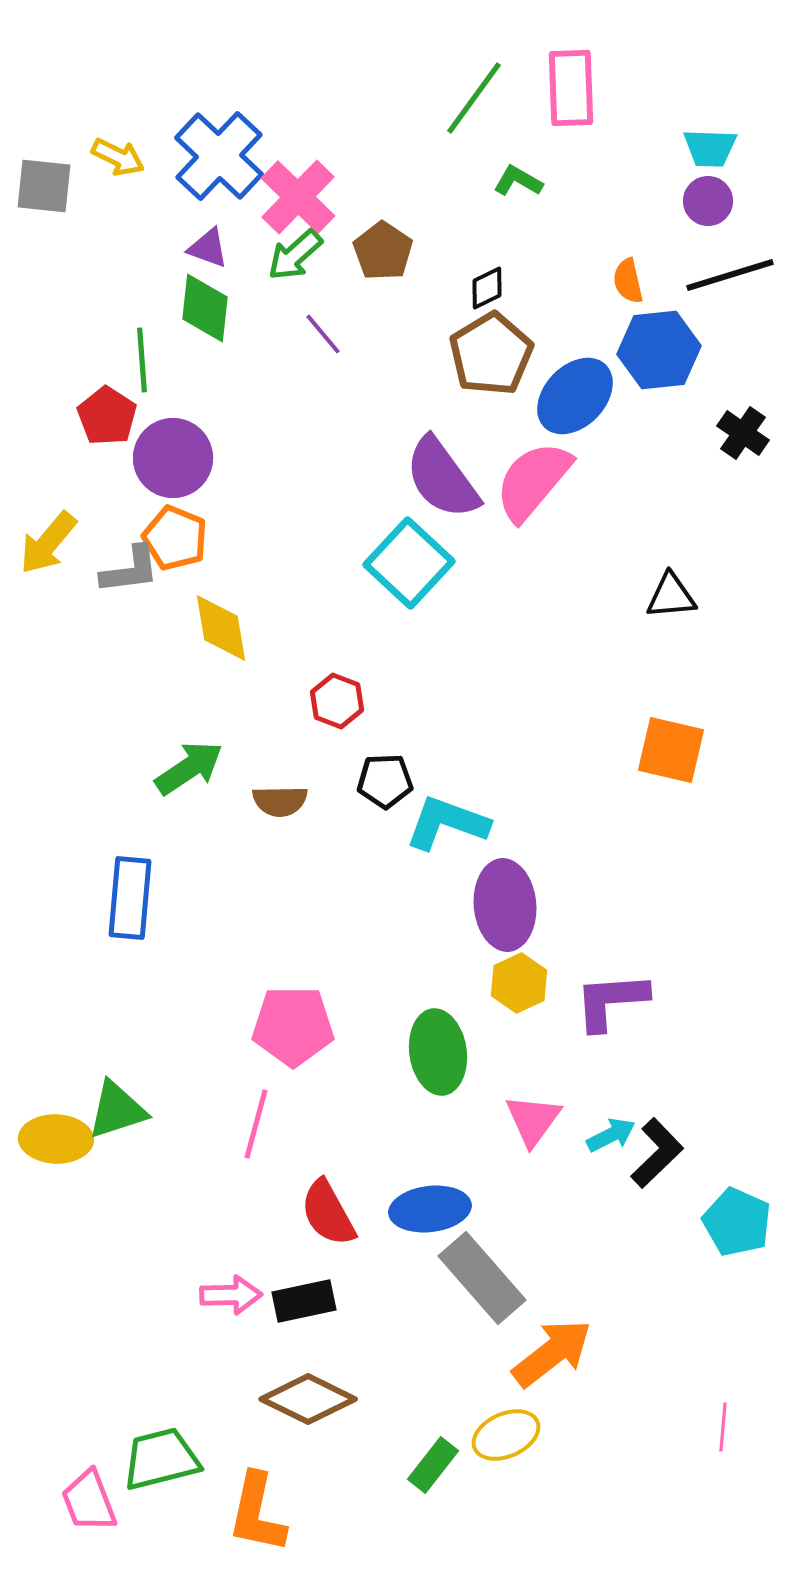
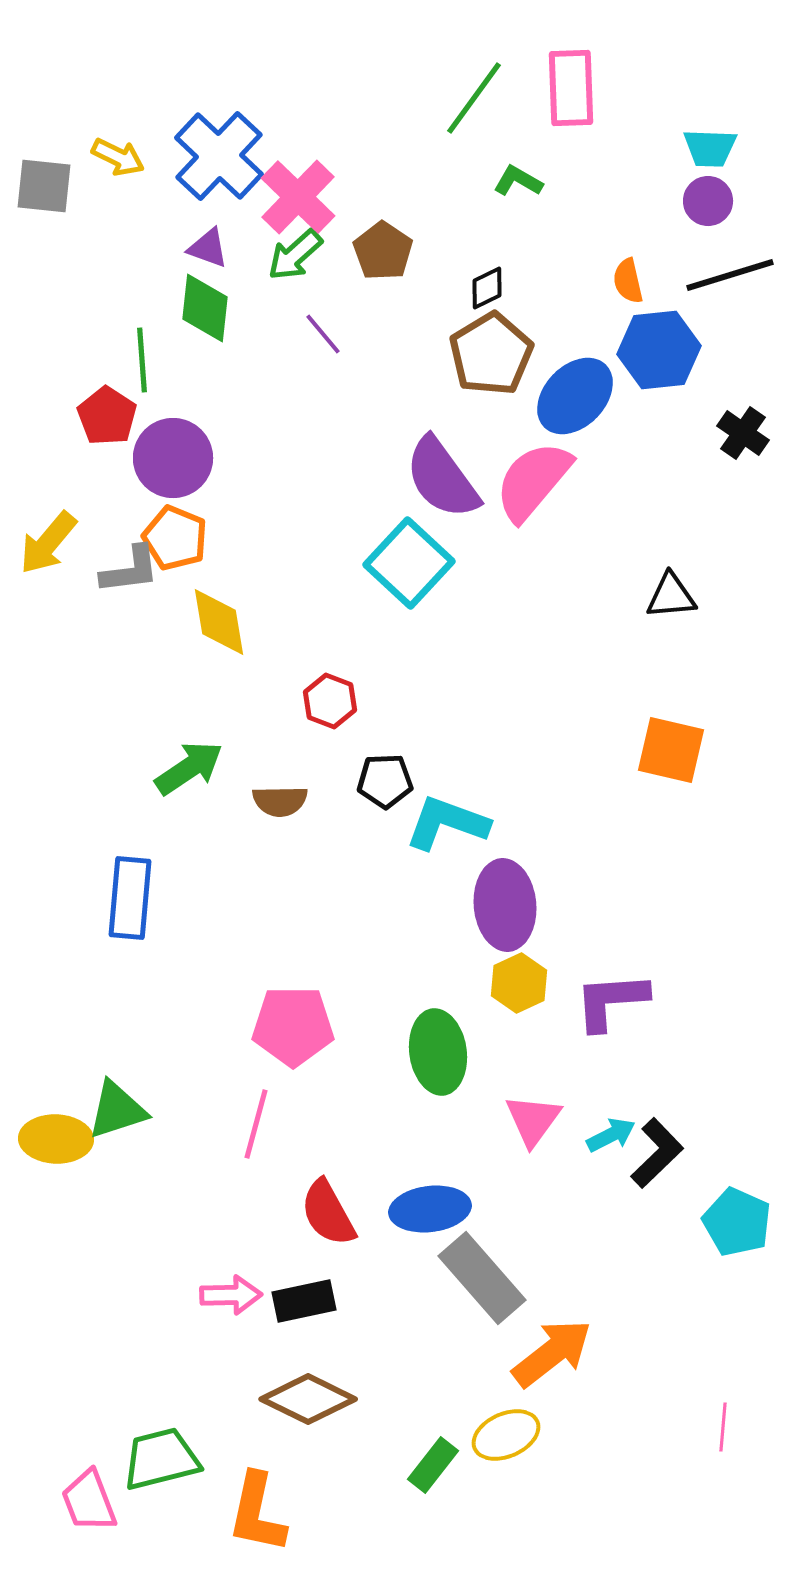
yellow diamond at (221, 628): moved 2 px left, 6 px up
red hexagon at (337, 701): moved 7 px left
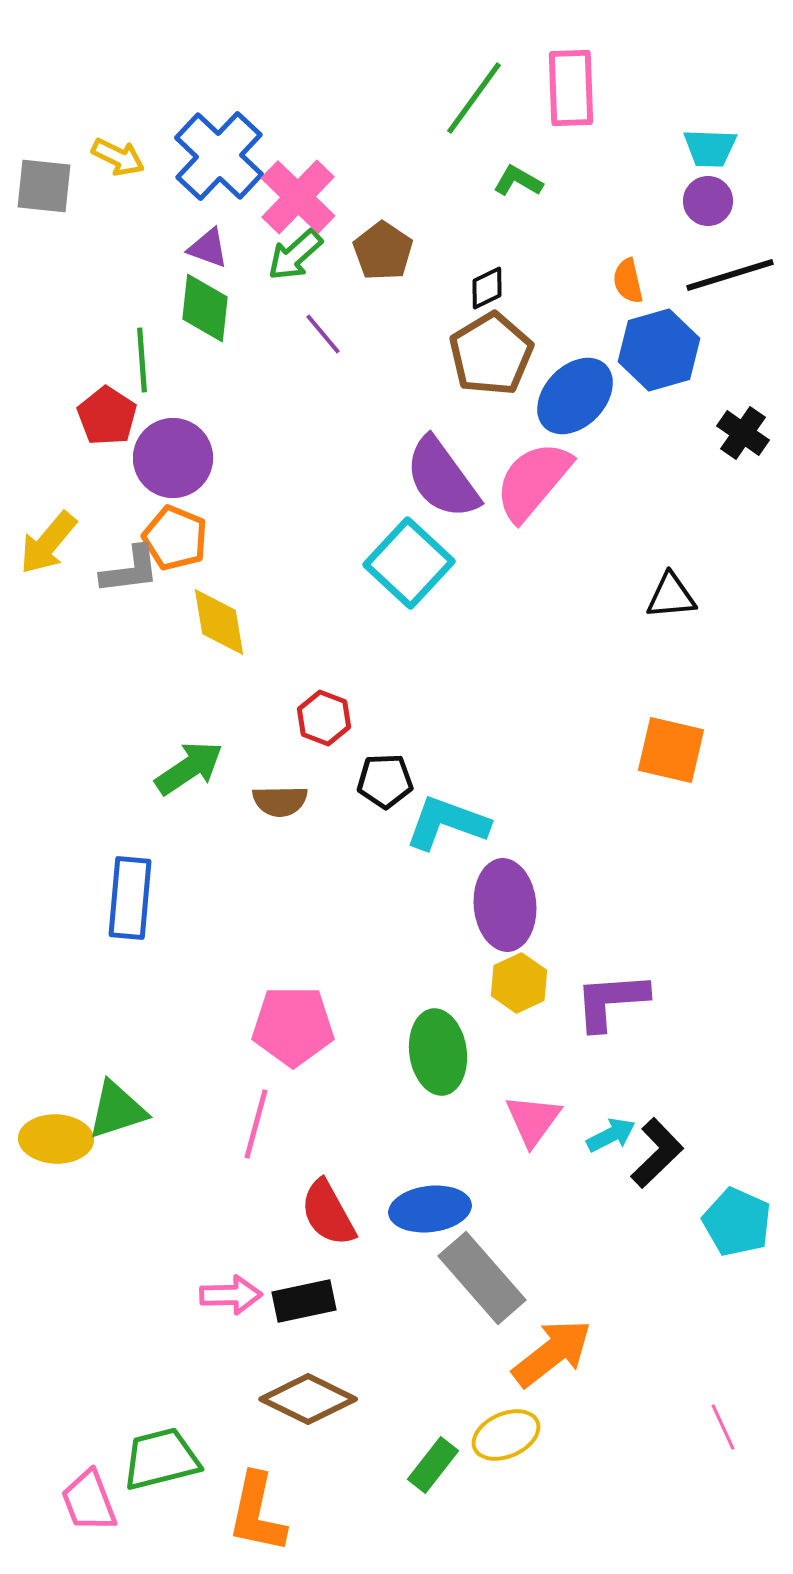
blue hexagon at (659, 350): rotated 10 degrees counterclockwise
red hexagon at (330, 701): moved 6 px left, 17 px down
pink line at (723, 1427): rotated 30 degrees counterclockwise
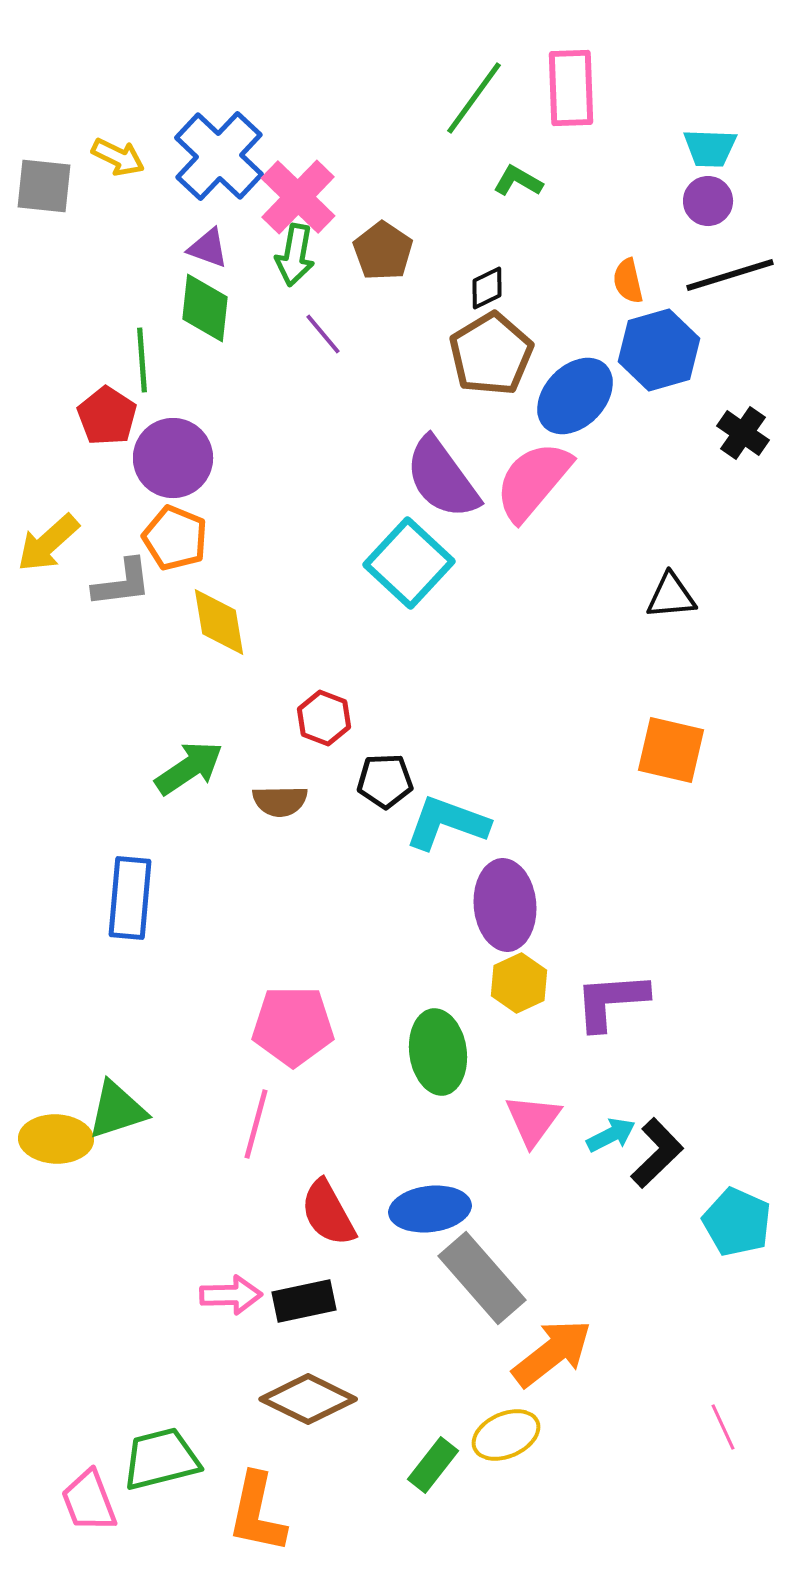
green arrow at (295, 255): rotated 38 degrees counterclockwise
yellow arrow at (48, 543): rotated 8 degrees clockwise
gray L-shape at (130, 570): moved 8 px left, 13 px down
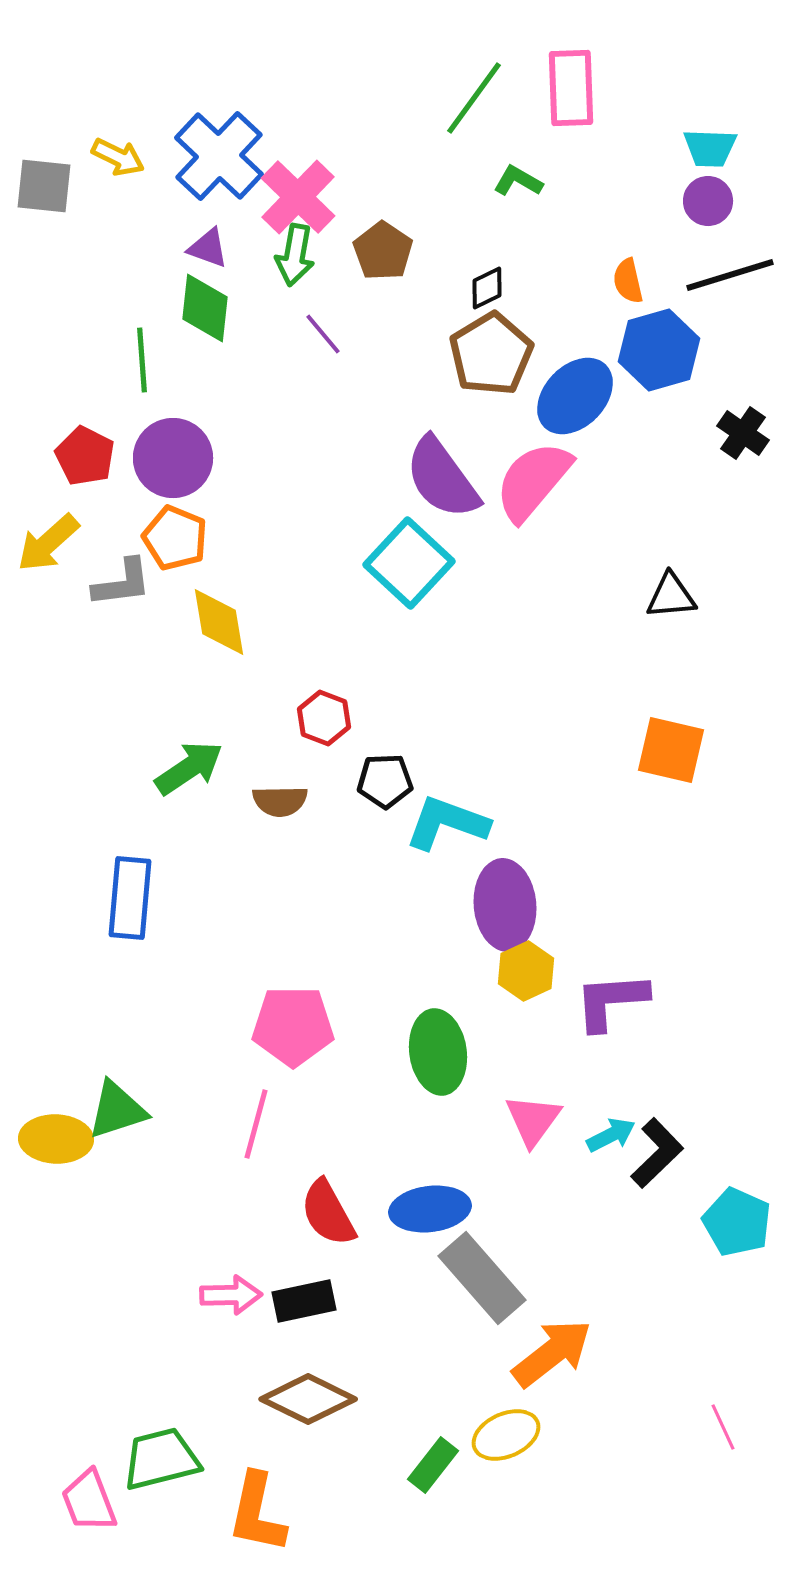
red pentagon at (107, 416): moved 22 px left, 40 px down; rotated 6 degrees counterclockwise
yellow hexagon at (519, 983): moved 7 px right, 12 px up
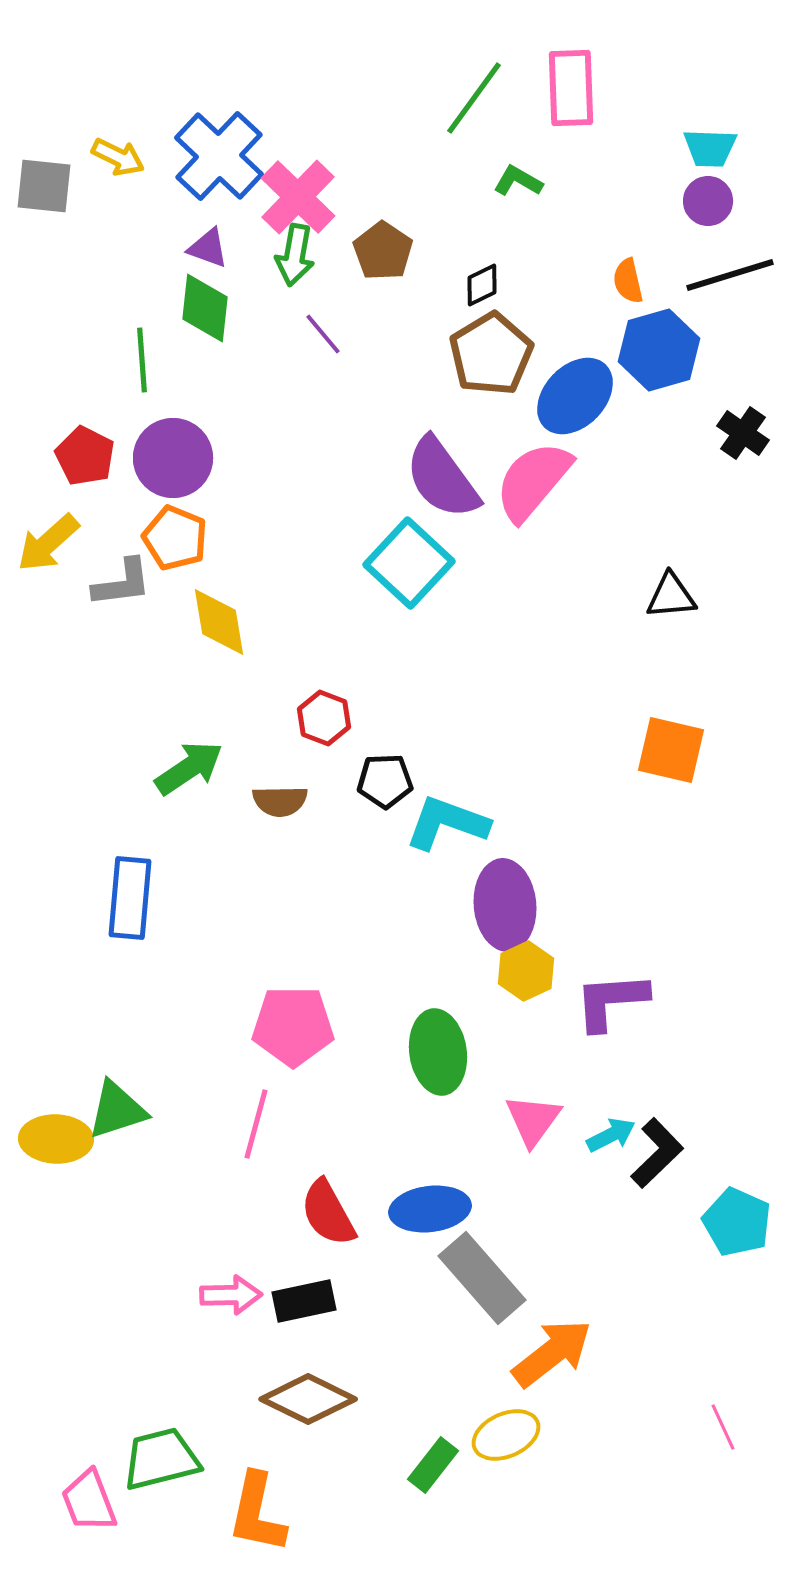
black diamond at (487, 288): moved 5 px left, 3 px up
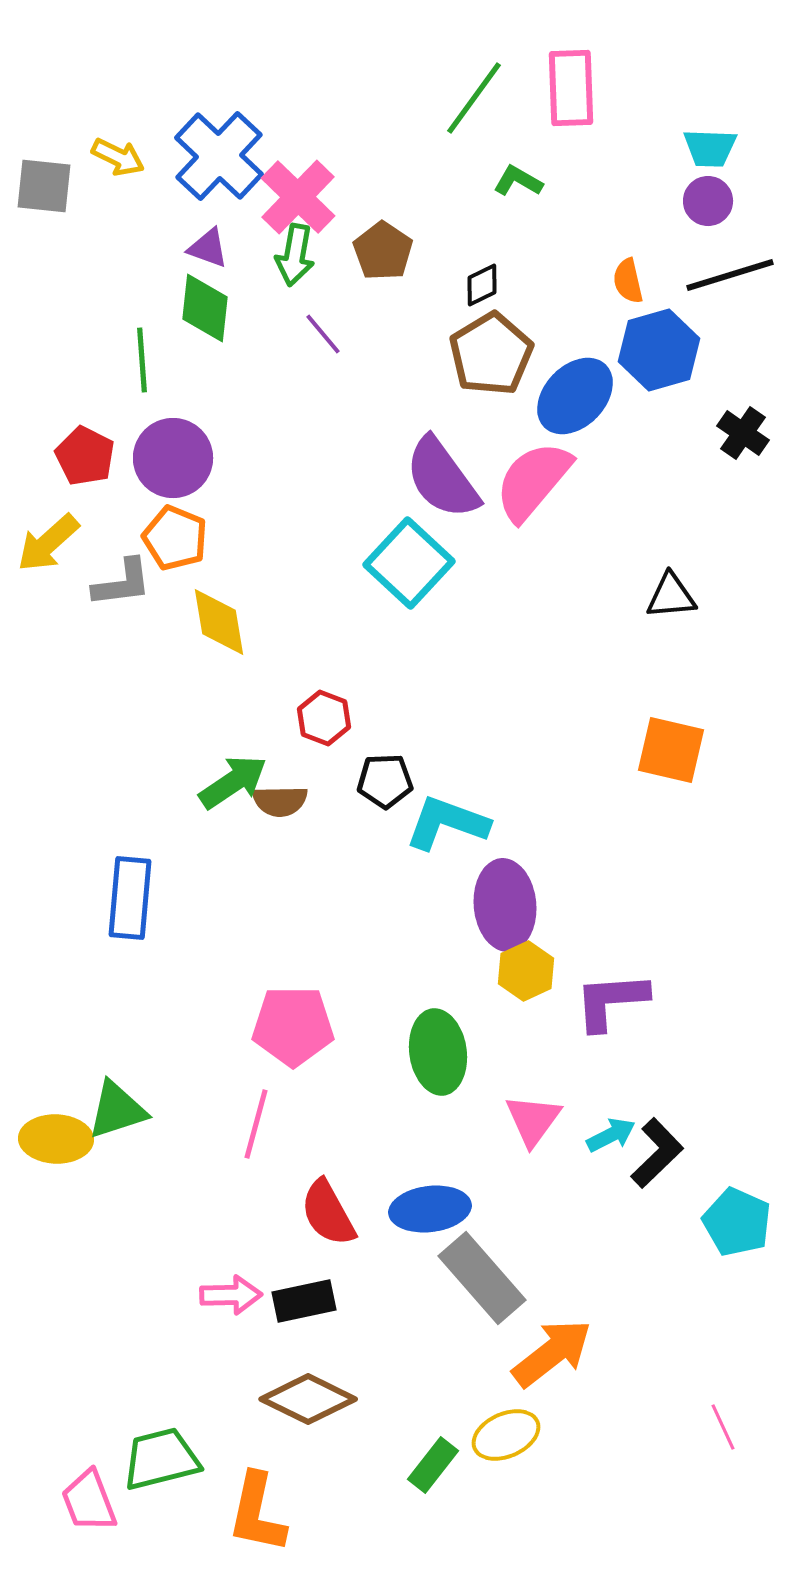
green arrow at (189, 768): moved 44 px right, 14 px down
